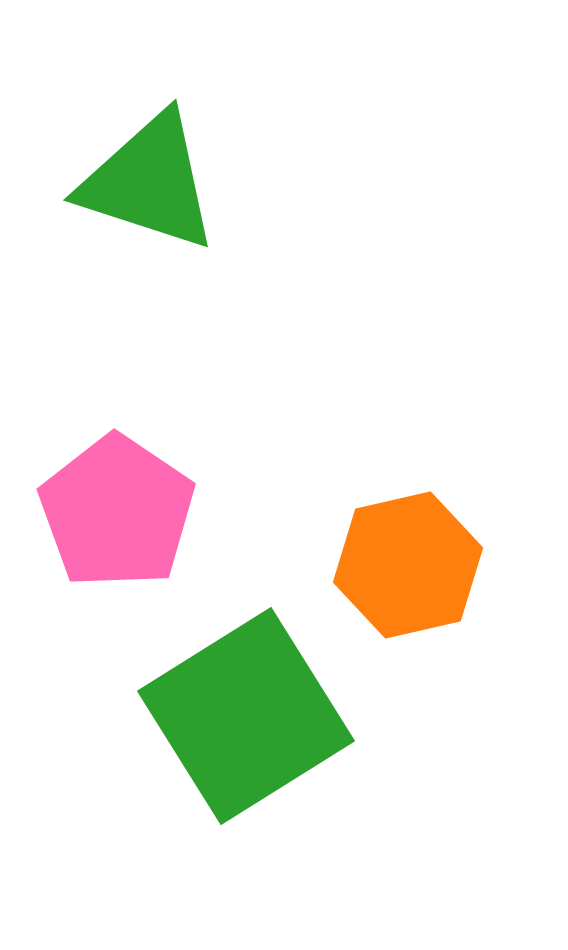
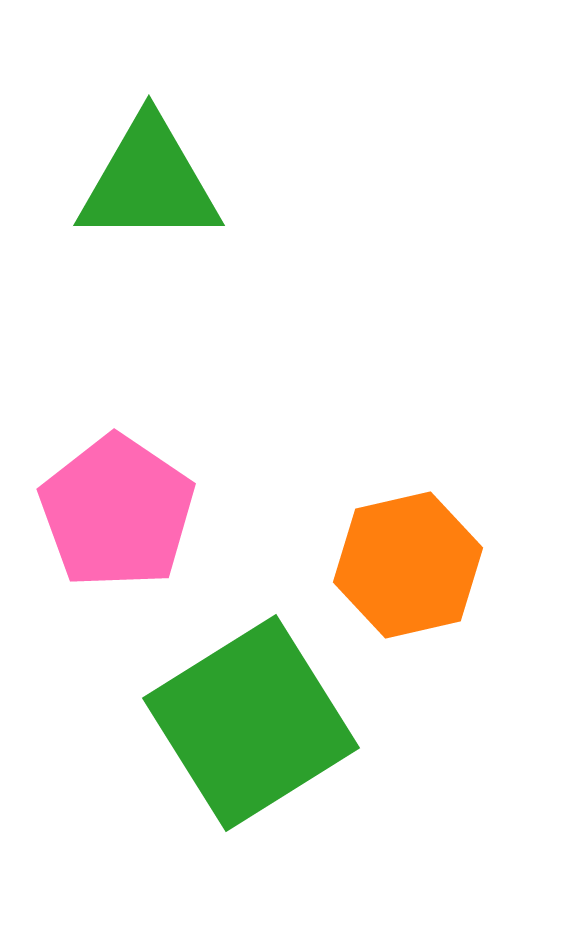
green triangle: rotated 18 degrees counterclockwise
green square: moved 5 px right, 7 px down
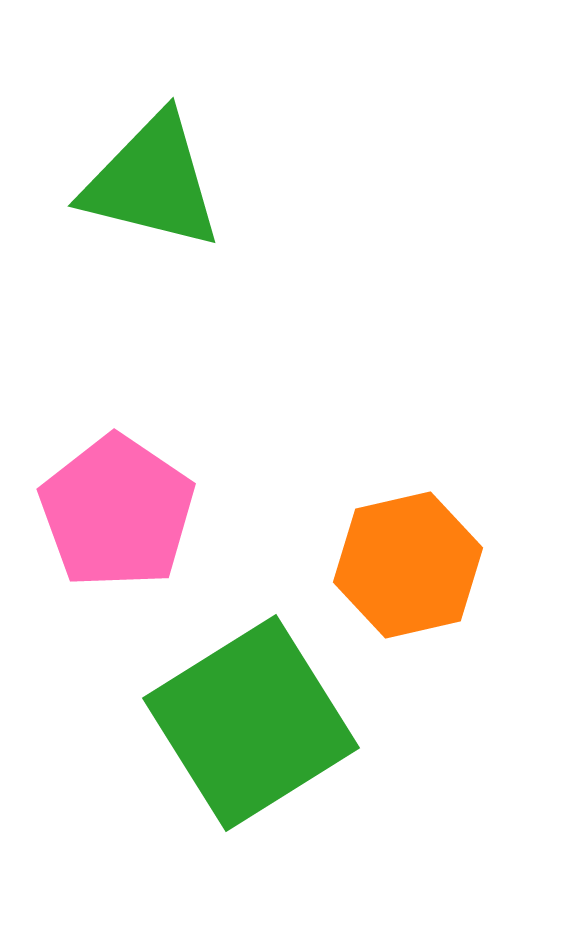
green triangle: moved 3 px right; rotated 14 degrees clockwise
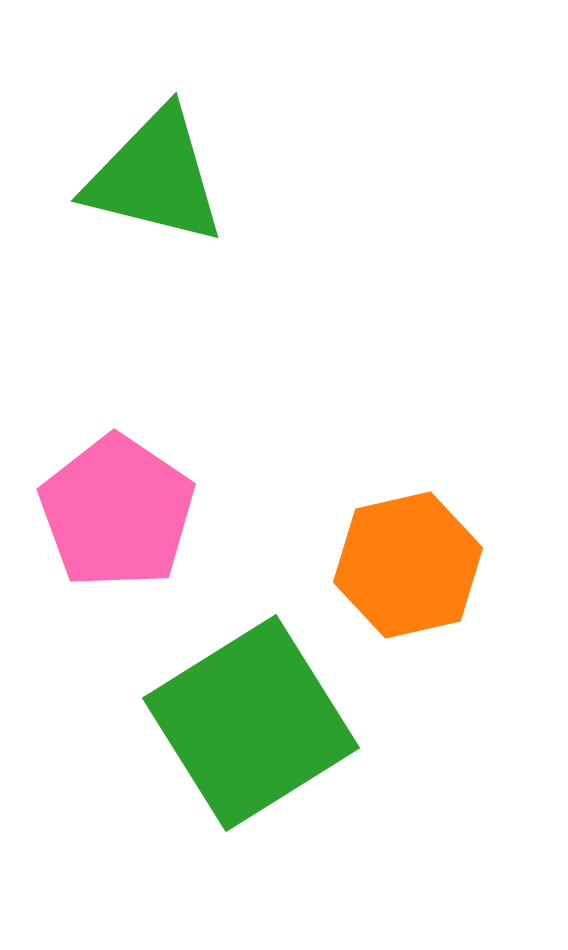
green triangle: moved 3 px right, 5 px up
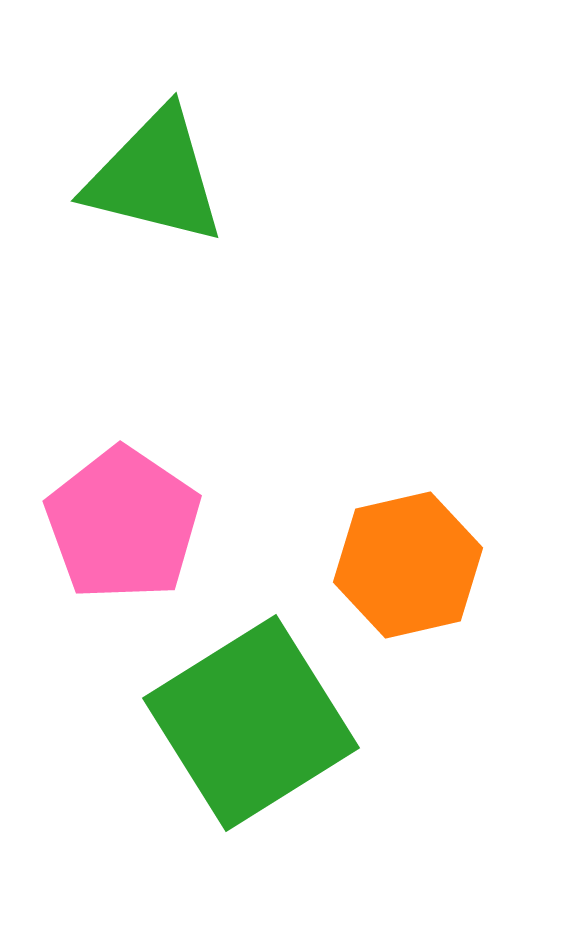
pink pentagon: moved 6 px right, 12 px down
